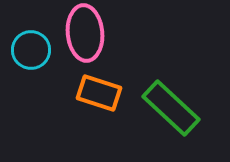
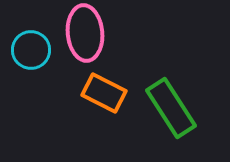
orange rectangle: moved 5 px right; rotated 9 degrees clockwise
green rectangle: rotated 14 degrees clockwise
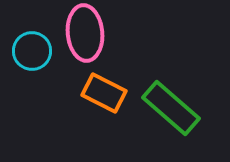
cyan circle: moved 1 px right, 1 px down
green rectangle: rotated 16 degrees counterclockwise
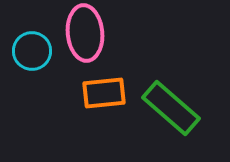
orange rectangle: rotated 33 degrees counterclockwise
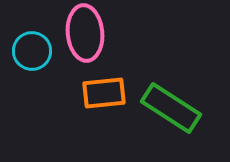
green rectangle: rotated 8 degrees counterclockwise
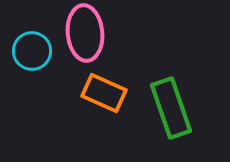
orange rectangle: rotated 30 degrees clockwise
green rectangle: rotated 38 degrees clockwise
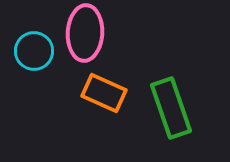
pink ellipse: rotated 8 degrees clockwise
cyan circle: moved 2 px right
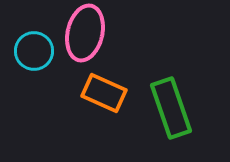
pink ellipse: rotated 10 degrees clockwise
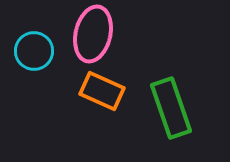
pink ellipse: moved 8 px right, 1 px down
orange rectangle: moved 2 px left, 2 px up
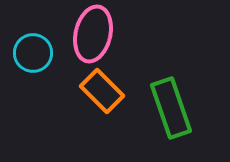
cyan circle: moved 1 px left, 2 px down
orange rectangle: rotated 21 degrees clockwise
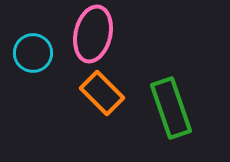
orange rectangle: moved 2 px down
